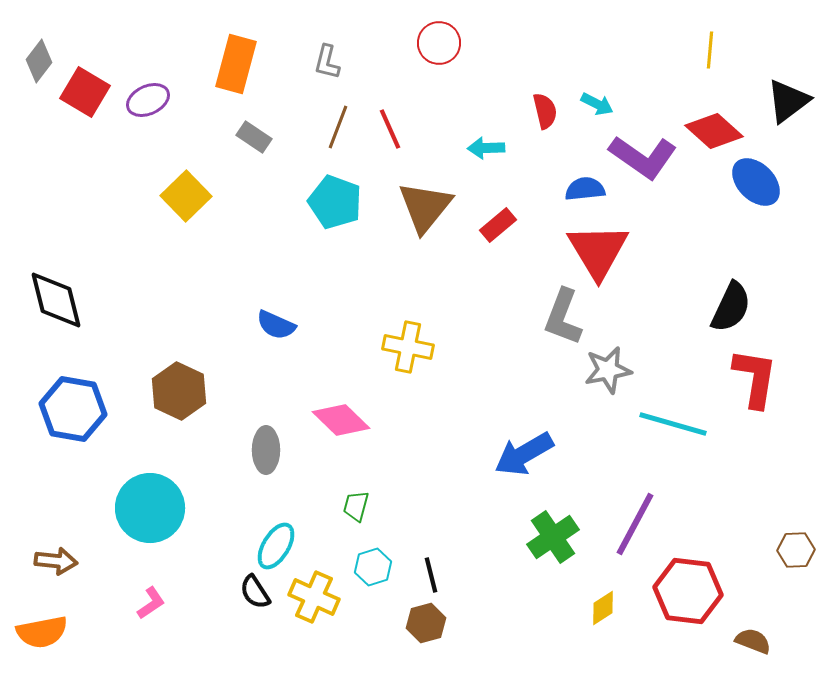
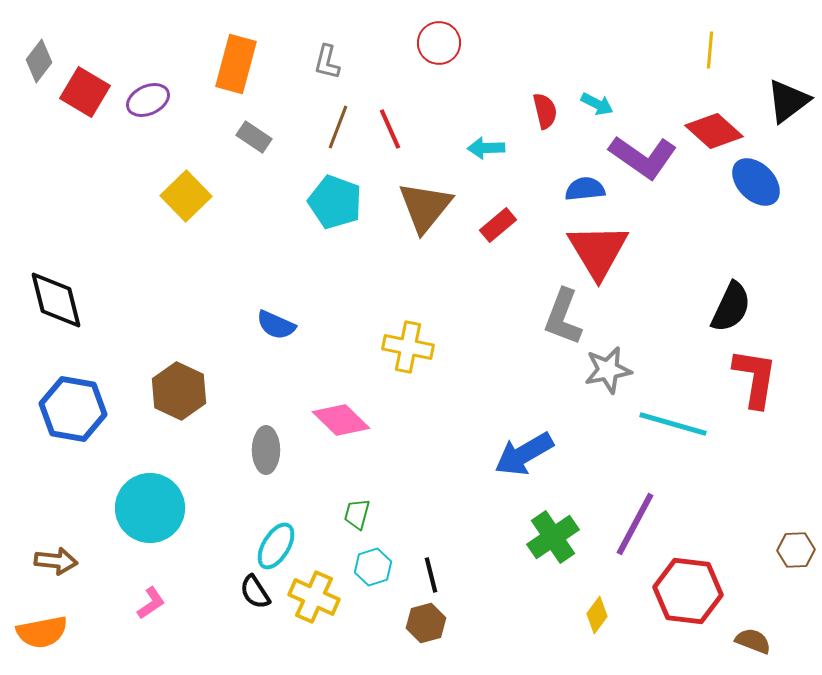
green trapezoid at (356, 506): moved 1 px right, 8 px down
yellow diamond at (603, 608): moved 6 px left, 7 px down; rotated 21 degrees counterclockwise
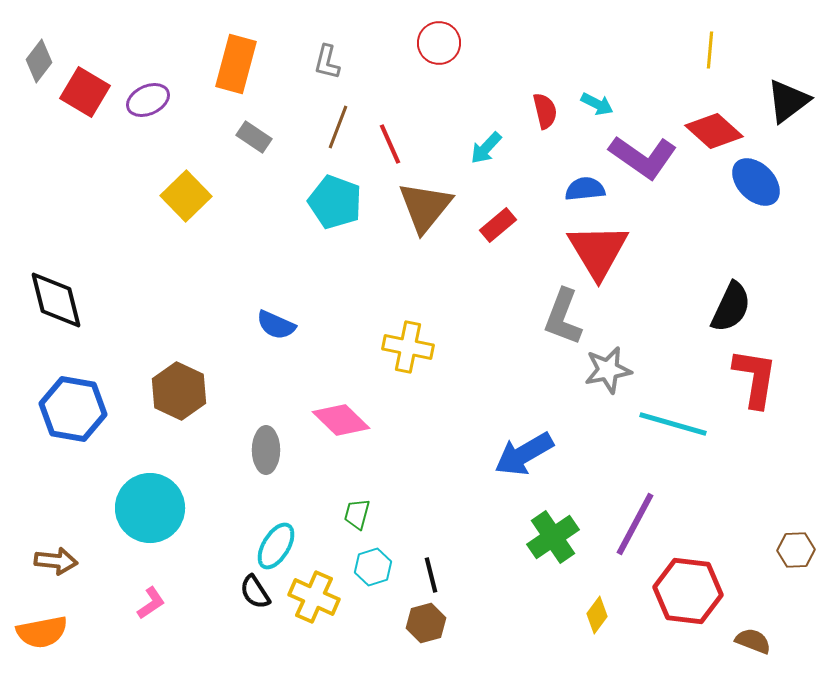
red line at (390, 129): moved 15 px down
cyan arrow at (486, 148): rotated 45 degrees counterclockwise
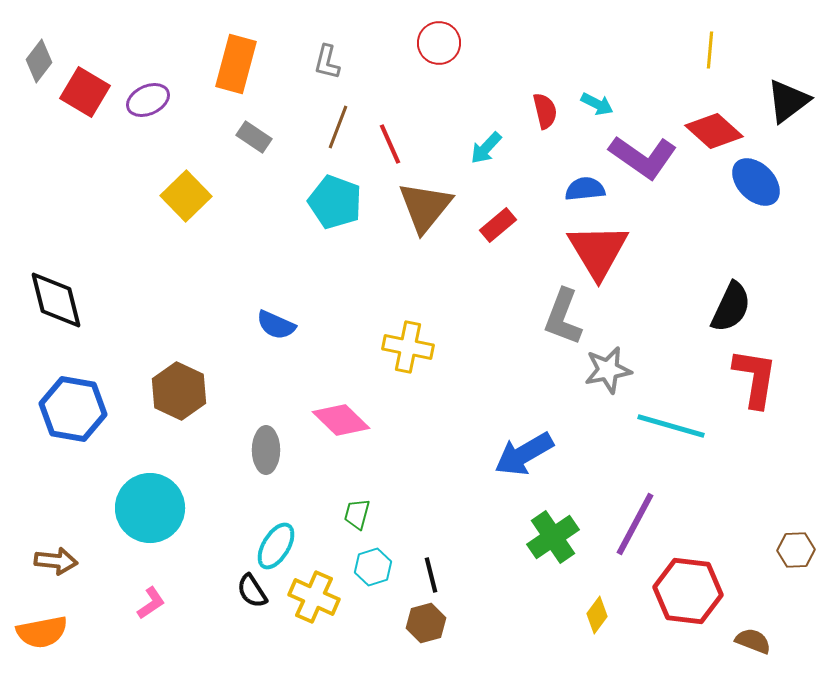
cyan line at (673, 424): moved 2 px left, 2 px down
black semicircle at (255, 592): moved 3 px left, 1 px up
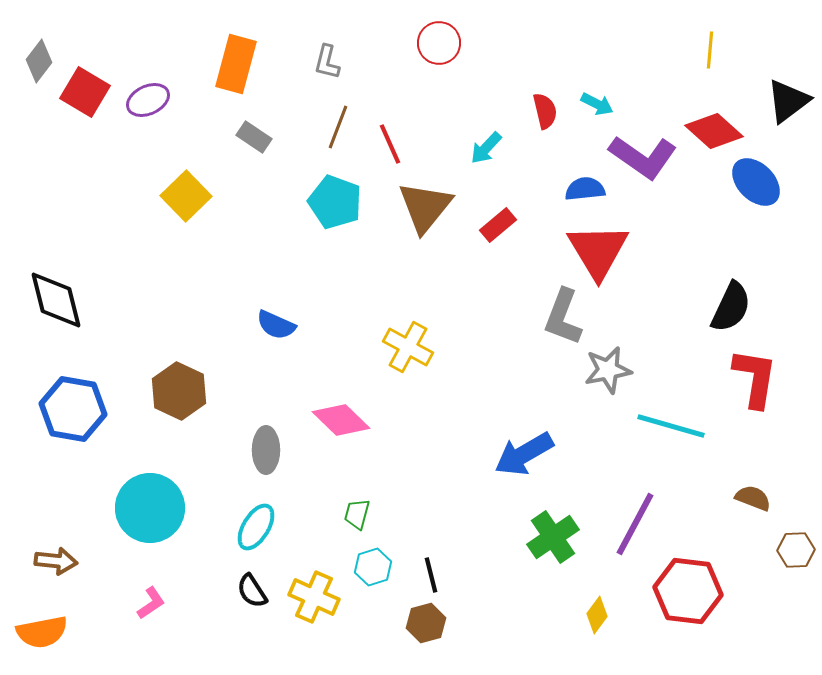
yellow cross at (408, 347): rotated 18 degrees clockwise
cyan ellipse at (276, 546): moved 20 px left, 19 px up
brown semicircle at (753, 641): moved 143 px up
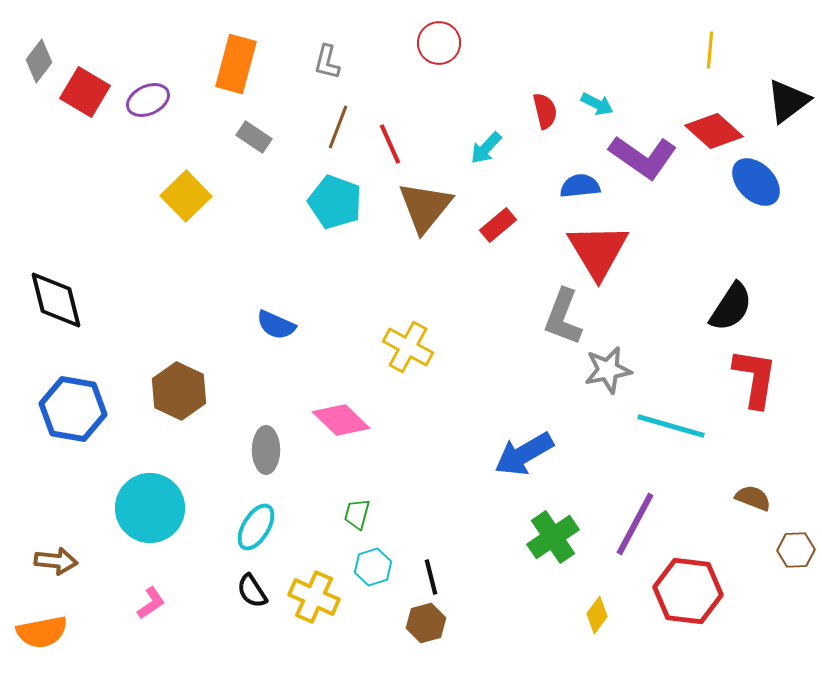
blue semicircle at (585, 189): moved 5 px left, 3 px up
black semicircle at (731, 307): rotated 8 degrees clockwise
black line at (431, 575): moved 2 px down
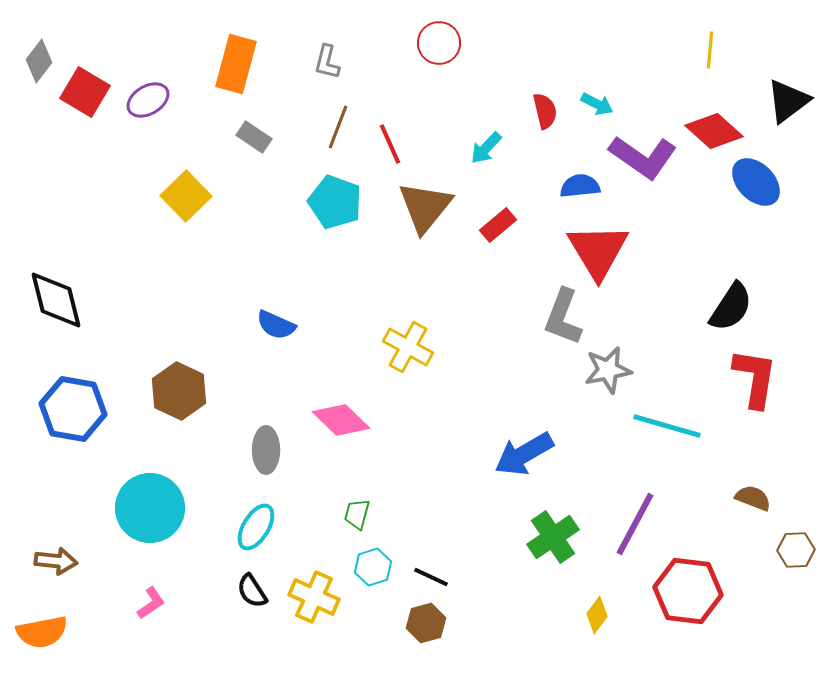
purple ellipse at (148, 100): rotated 6 degrees counterclockwise
cyan line at (671, 426): moved 4 px left
black line at (431, 577): rotated 51 degrees counterclockwise
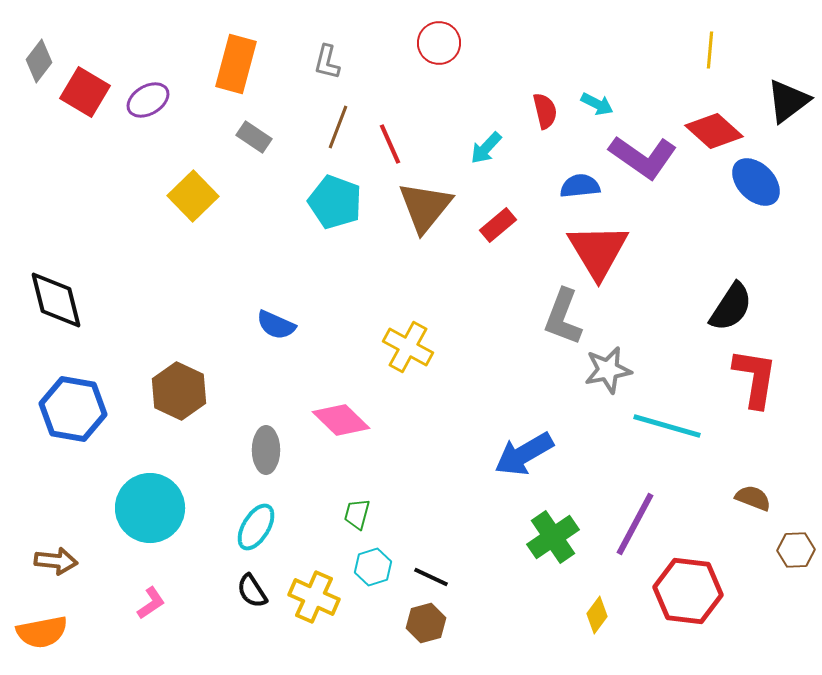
yellow square at (186, 196): moved 7 px right
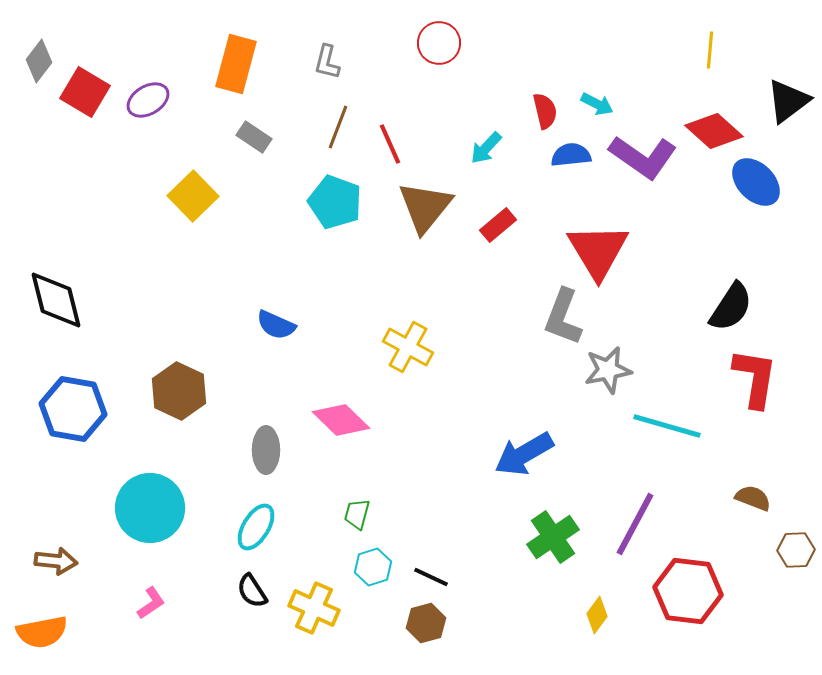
blue semicircle at (580, 186): moved 9 px left, 31 px up
yellow cross at (314, 597): moved 11 px down
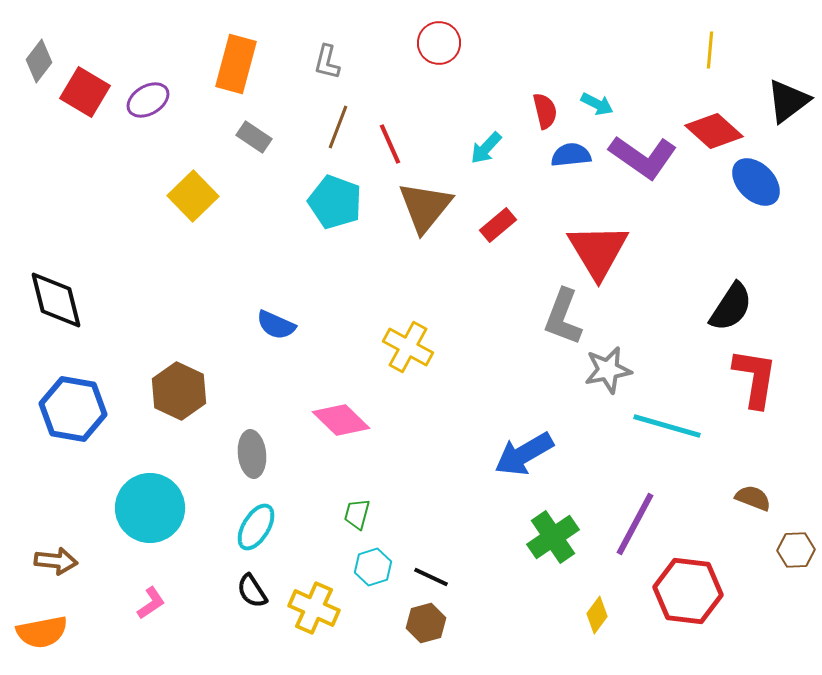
gray ellipse at (266, 450): moved 14 px left, 4 px down; rotated 6 degrees counterclockwise
